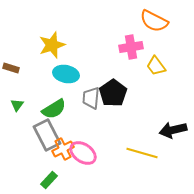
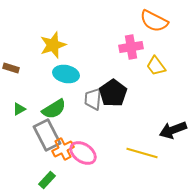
yellow star: moved 1 px right
gray trapezoid: moved 2 px right, 1 px down
green triangle: moved 2 px right, 4 px down; rotated 24 degrees clockwise
black arrow: rotated 8 degrees counterclockwise
green rectangle: moved 2 px left
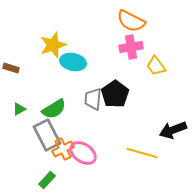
orange semicircle: moved 23 px left
cyan ellipse: moved 7 px right, 12 px up
black pentagon: moved 2 px right, 1 px down
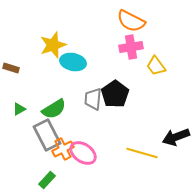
black arrow: moved 3 px right, 7 px down
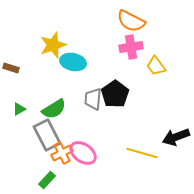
orange cross: moved 1 px left, 4 px down
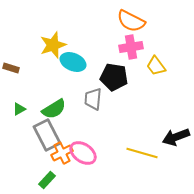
cyan ellipse: rotated 10 degrees clockwise
black pentagon: moved 1 px left, 17 px up; rotated 28 degrees counterclockwise
